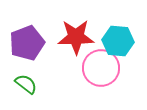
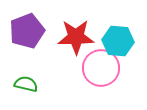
purple pentagon: moved 12 px up
green semicircle: rotated 25 degrees counterclockwise
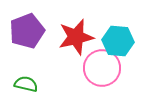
red star: rotated 12 degrees counterclockwise
pink circle: moved 1 px right
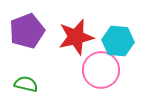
pink circle: moved 1 px left, 2 px down
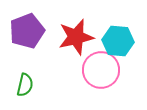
green semicircle: moved 1 px left, 1 px down; rotated 90 degrees clockwise
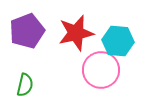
red star: moved 4 px up
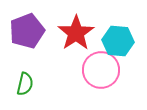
red star: rotated 21 degrees counterclockwise
green semicircle: moved 1 px up
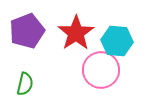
cyan hexagon: moved 1 px left
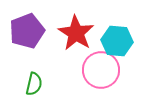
red star: rotated 6 degrees counterclockwise
green semicircle: moved 9 px right
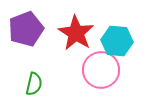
purple pentagon: moved 1 px left, 2 px up
